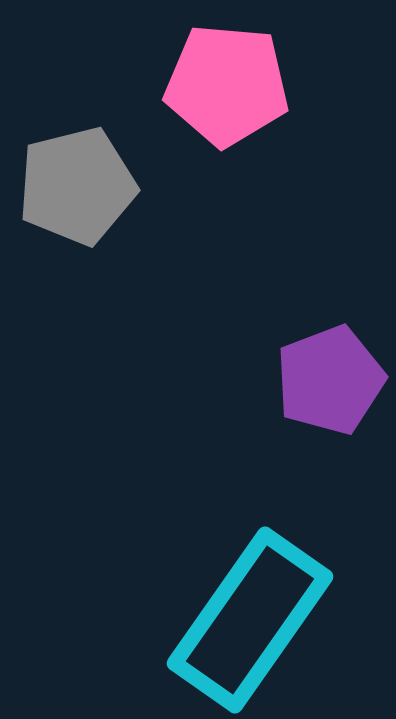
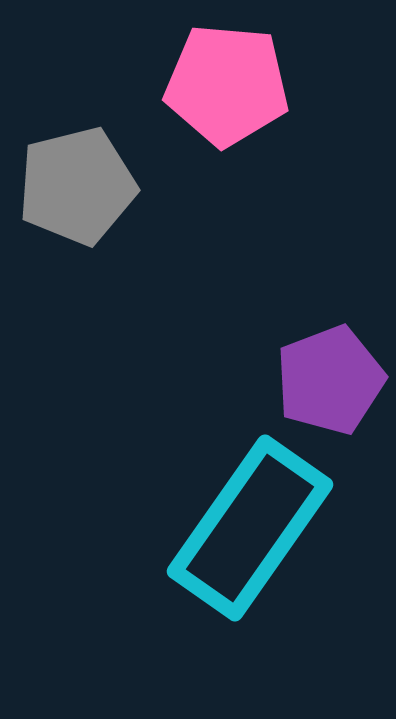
cyan rectangle: moved 92 px up
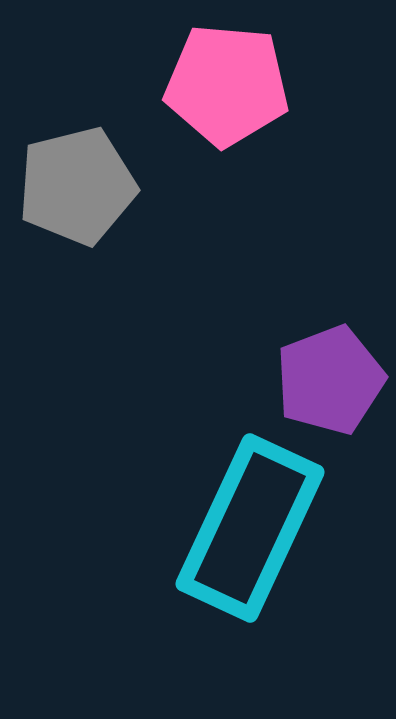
cyan rectangle: rotated 10 degrees counterclockwise
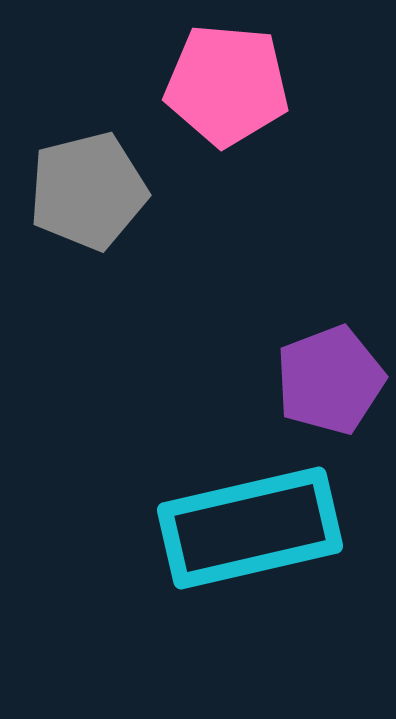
gray pentagon: moved 11 px right, 5 px down
cyan rectangle: rotated 52 degrees clockwise
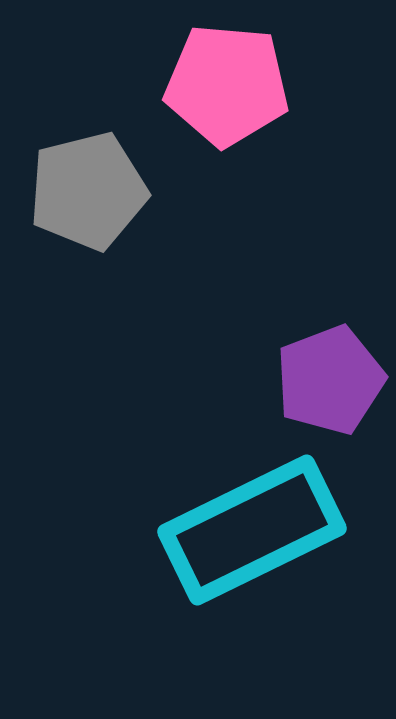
cyan rectangle: moved 2 px right, 2 px down; rotated 13 degrees counterclockwise
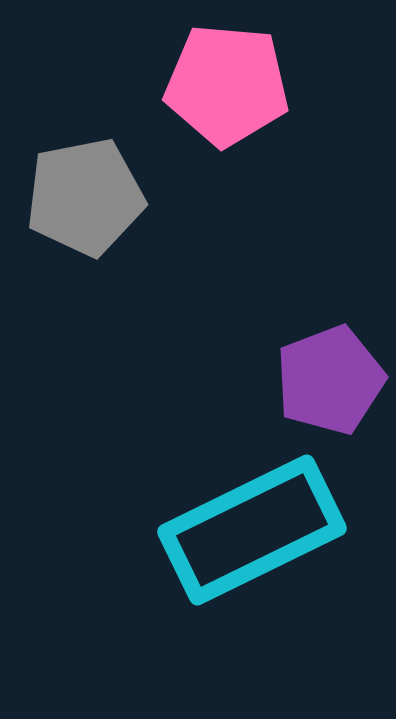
gray pentagon: moved 3 px left, 6 px down; rotated 3 degrees clockwise
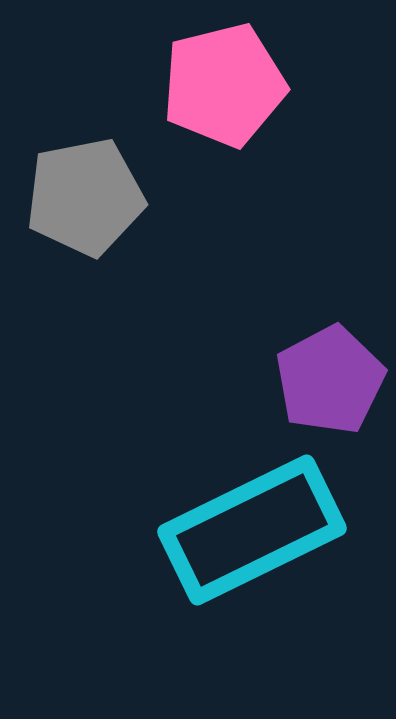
pink pentagon: moved 3 px left; rotated 19 degrees counterclockwise
purple pentagon: rotated 7 degrees counterclockwise
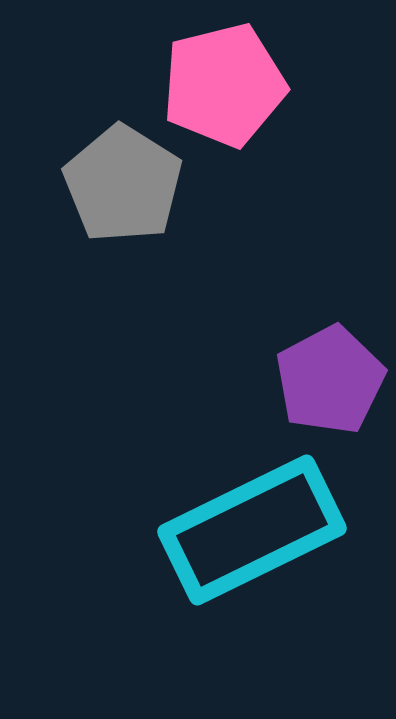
gray pentagon: moved 38 px right, 13 px up; rotated 29 degrees counterclockwise
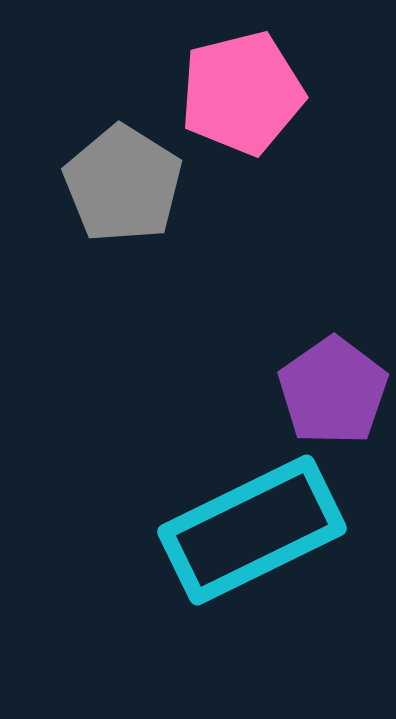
pink pentagon: moved 18 px right, 8 px down
purple pentagon: moved 3 px right, 11 px down; rotated 7 degrees counterclockwise
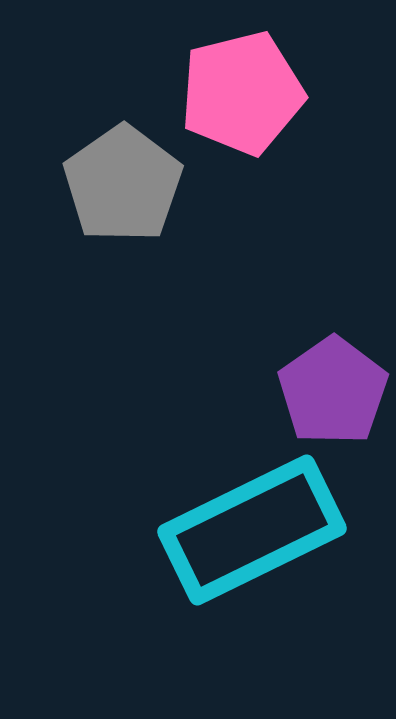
gray pentagon: rotated 5 degrees clockwise
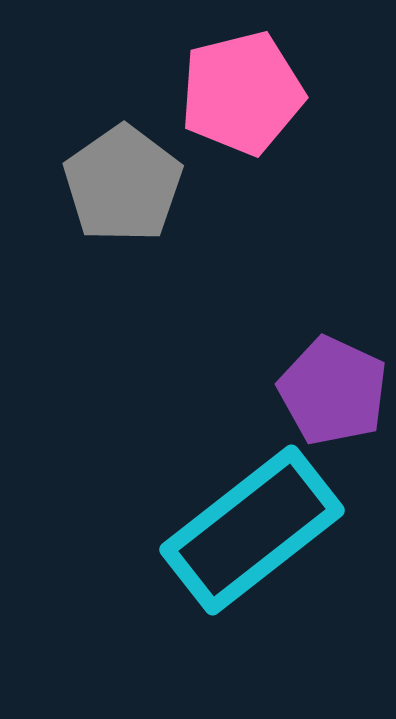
purple pentagon: rotated 12 degrees counterclockwise
cyan rectangle: rotated 12 degrees counterclockwise
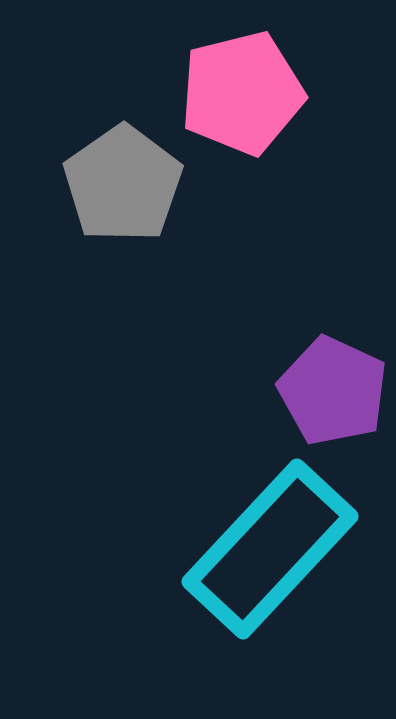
cyan rectangle: moved 18 px right, 19 px down; rotated 9 degrees counterclockwise
